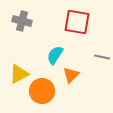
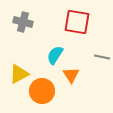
gray cross: moved 1 px right, 1 px down
orange triangle: rotated 18 degrees counterclockwise
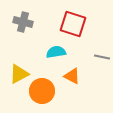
red square: moved 4 px left, 2 px down; rotated 8 degrees clockwise
cyan semicircle: moved 1 px right, 3 px up; rotated 48 degrees clockwise
orange triangle: moved 1 px right, 1 px down; rotated 30 degrees counterclockwise
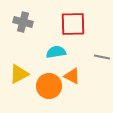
red square: rotated 20 degrees counterclockwise
orange circle: moved 7 px right, 5 px up
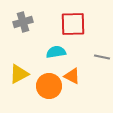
gray cross: rotated 30 degrees counterclockwise
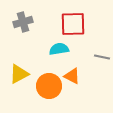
cyan semicircle: moved 3 px right, 3 px up
